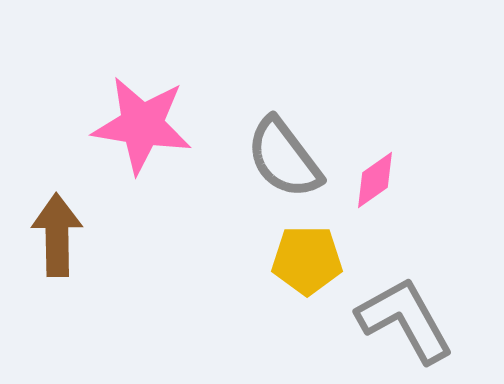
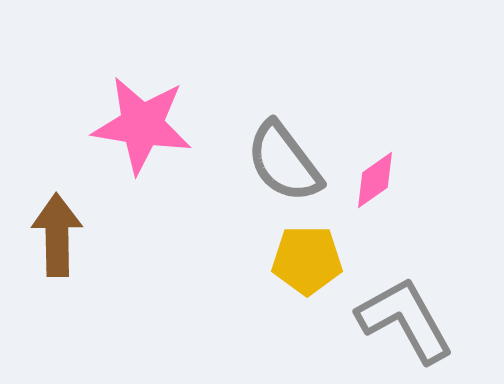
gray semicircle: moved 4 px down
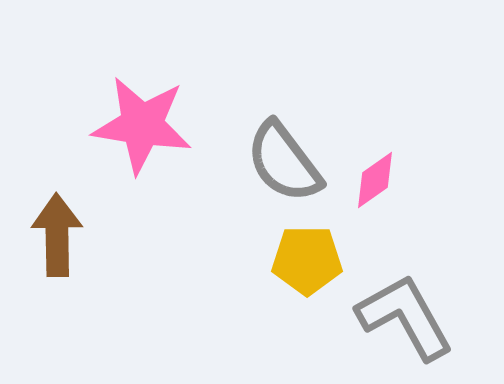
gray L-shape: moved 3 px up
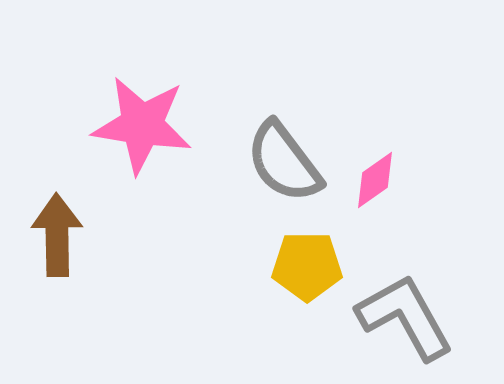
yellow pentagon: moved 6 px down
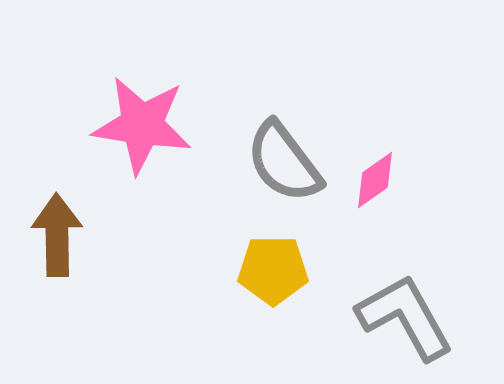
yellow pentagon: moved 34 px left, 4 px down
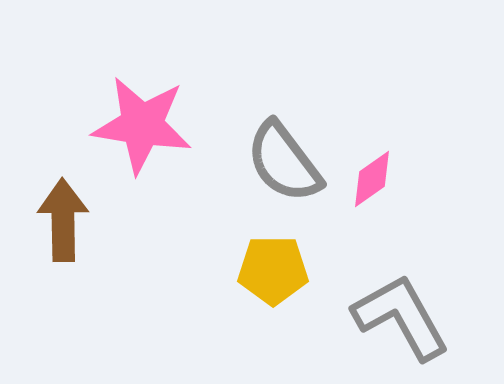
pink diamond: moved 3 px left, 1 px up
brown arrow: moved 6 px right, 15 px up
gray L-shape: moved 4 px left
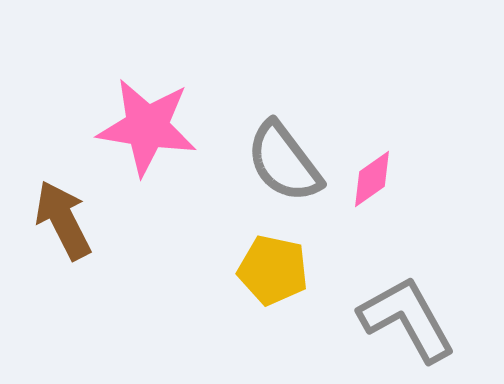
pink star: moved 5 px right, 2 px down
brown arrow: rotated 26 degrees counterclockwise
yellow pentagon: rotated 12 degrees clockwise
gray L-shape: moved 6 px right, 2 px down
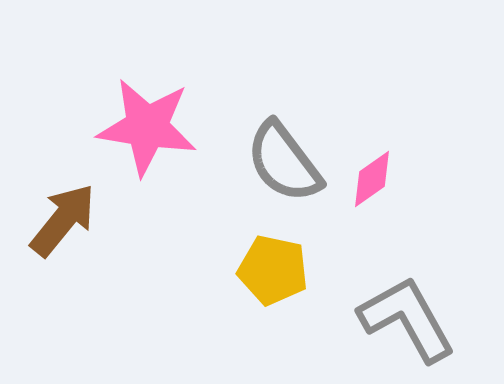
brown arrow: rotated 66 degrees clockwise
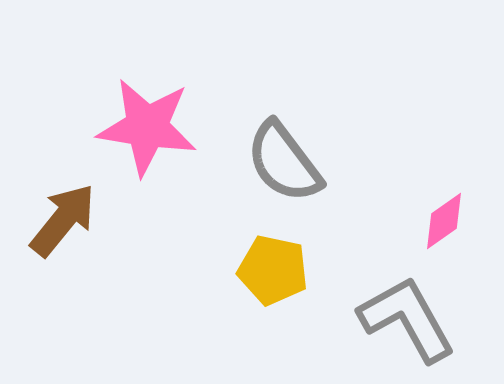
pink diamond: moved 72 px right, 42 px down
